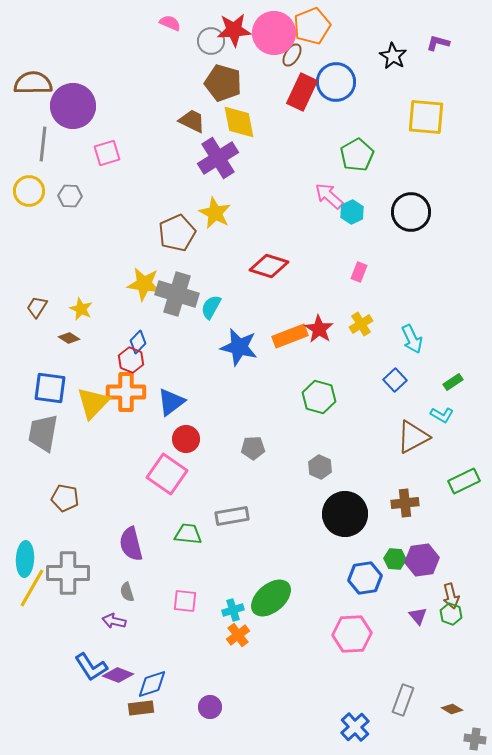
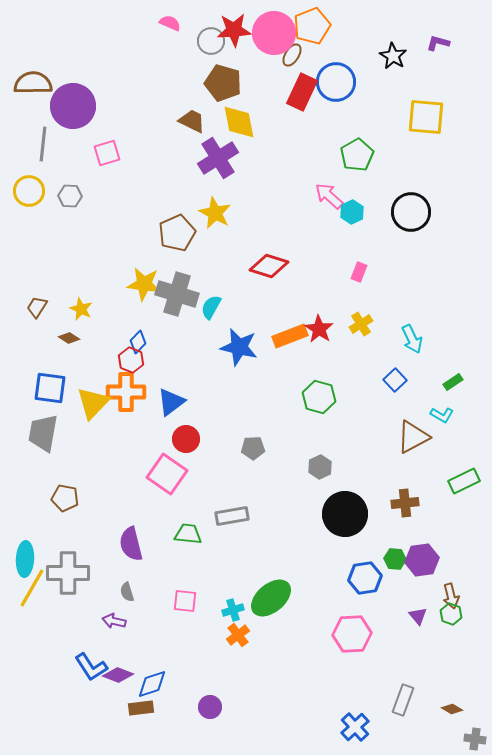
gray hexagon at (320, 467): rotated 10 degrees clockwise
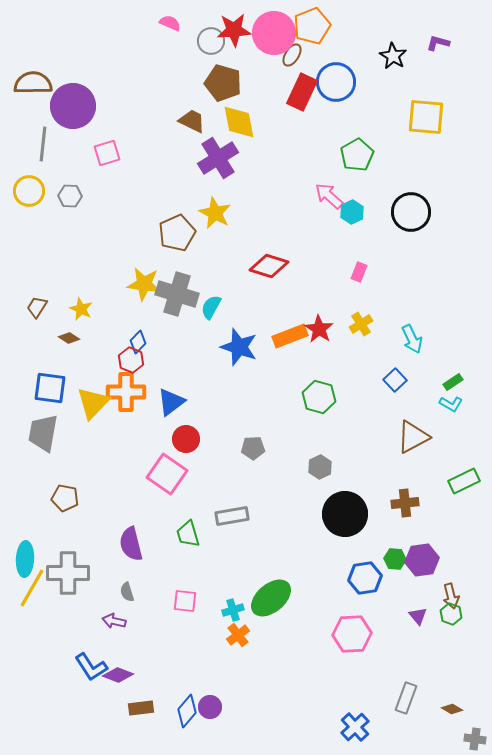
blue star at (239, 347): rotated 6 degrees clockwise
cyan L-shape at (442, 415): moved 9 px right, 11 px up
green trapezoid at (188, 534): rotated 112 degrees counterclockwise
blue diamond at (152, 684): moved 35 px right, 27 px down; rotated 32 degrees counterclockwise
gray rectangle at (403, 700): moved 3 px right, 2 px up
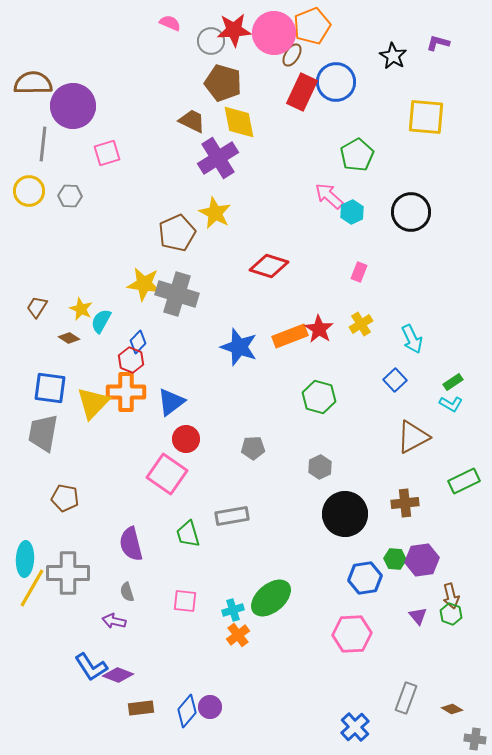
cyan semicircle at (211, 307): moved 110 px left, 14 px down
